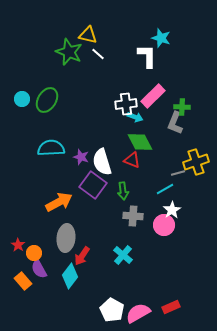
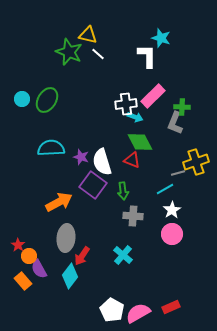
pink circle: moved 8 px right, 9 px down
orange circle: moved 5 px left, 3 px down
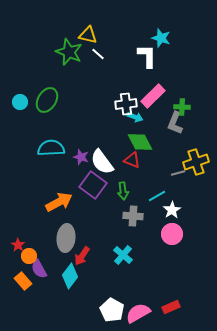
cyan circle: moved 2 px left, 3 px down
white semicircle: rotated 20 degrees counterclockwise
cyan line: moved 8 px left, 7 px down
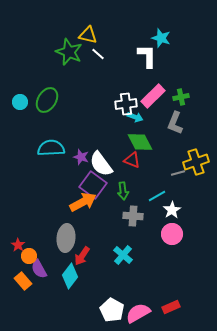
green cross: moved 1 px left, 10 px up; rotated 14 degrees counterclockwise
white semicircle: moved 1 px left, 2 px down
orange arrow: moved 24 px right
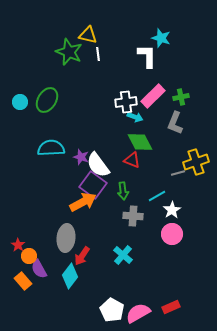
white line: rotated 40 degrees clockwise
white cross: moved 2 px up
white semicircle: moved 3 px left, 1 px down
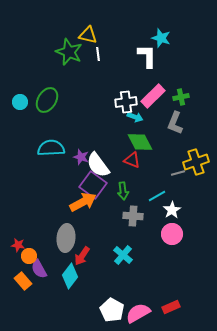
red star: rotated 24 degrees counterclockwise
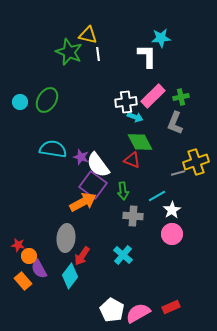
cyan star: rotated 24 degrees counterclockwise
cyan semicircle: moved 2 px right, 1 px down; rotated 12 degrees clockwise
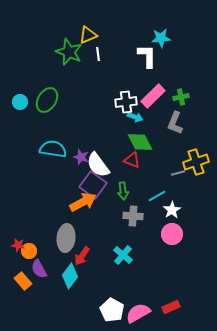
yellow triangle: rotated 36 degrees counterclockwise
orange circle: moved 5 px up
